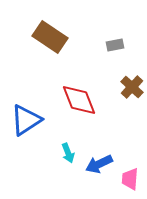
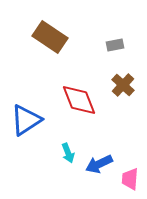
brown cross: moved 9 px left, 2 px up
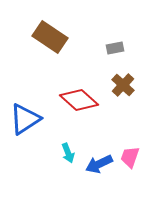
gray rectangle: moved 3 px down
red diamond: rotated 27 degrees counterclockwise
blue triangle: moved 1 px left, 1 px up
pink trapezoid: moved 22 px up; rotated 15 degrees clockwise
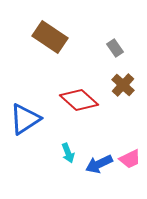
gray rectangle: rotated 66 degrees clockwise
pink trapezoid: moved 2 px down; rotated 135 degrees counterclockwise
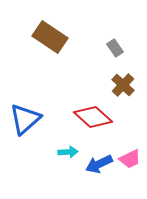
red diamond: moved 14 px right, 17 px down
blue triangle: rotated 8 degrees counterclockwise
cyan arrow: moved 1 px up; rotated 72 degrees counterclockwise
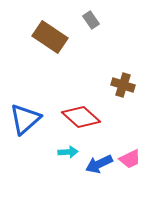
gray rectangle: moved 24 px left, 28 px up
brown cross: rotated 25 degrees counterclockwise
red diamond: moved 12 px left
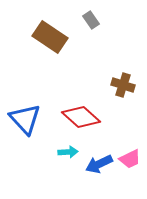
blue triangle: rotated 32 degrees counterclockwise
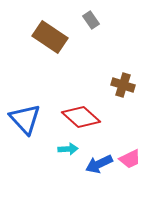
cyan arrow: moved 3 px up
